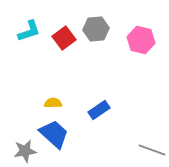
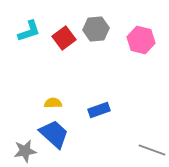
blue rectangle: rotated 15 degrees clockwise
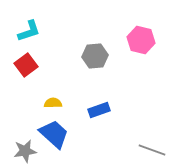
gray hexagon: moved 1 px left, 27 px down
red square: moved 38 px left, 27 px down
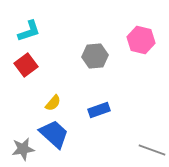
yellow semicircle: rotated 132 degrees clockwise
gray star: moved 2 px left, 2 px up
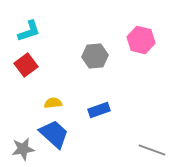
yellow semicircle: rotated 138 degrees counterclockwise
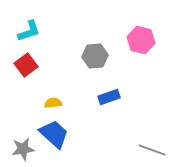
blue rectangle: moved 10 px right, 13 px up
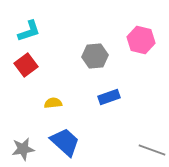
blue trapezoid: moved 11 px right, 8 px down
